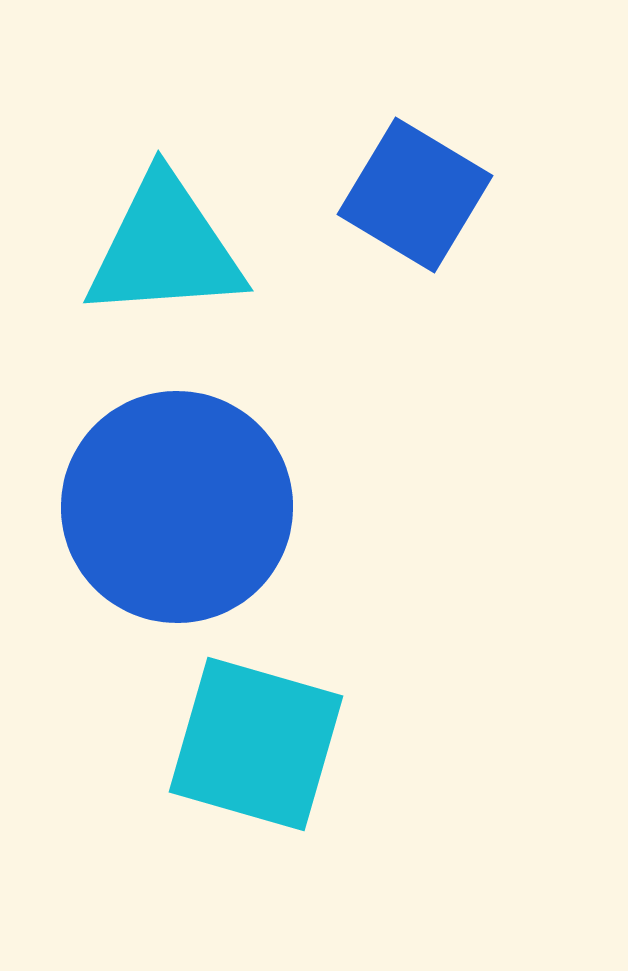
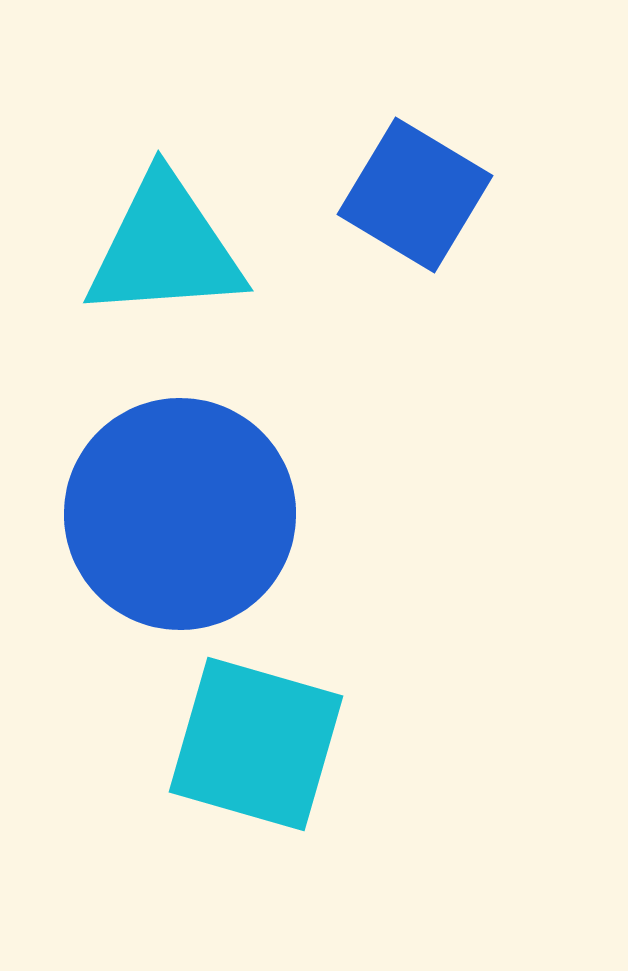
blue circle: moved 3 px right, 7 px down
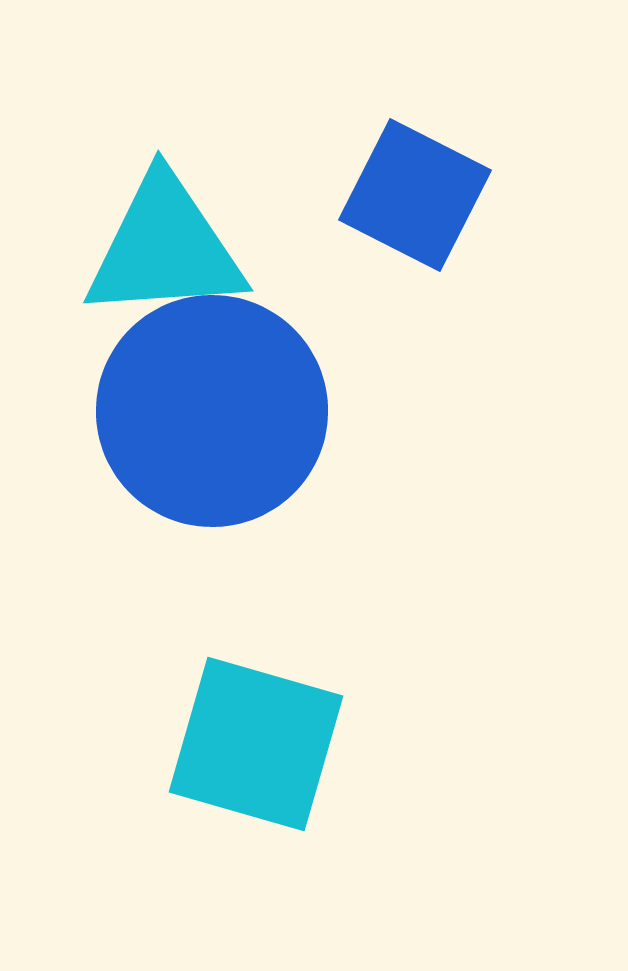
blue square: rotated 4 degrees counterclockwise
blue circle: moved 32 px right, 103 px up
